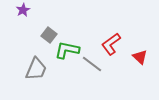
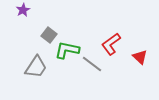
gray trapezoid: moved 2 px up; rotated 10 degrees clockwise
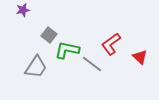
purple star: rotated 16 degrees clockwise
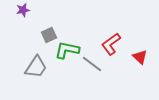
gray square: rotated 28 degrees clockwise
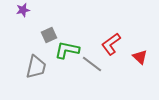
gray trapezoid: rotated 20 degrees counterclockwise
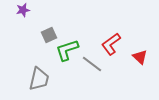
green L-shape: rotated 30 degrees counterclockwise
gray trapezoid: moved 3 px right, 12 px down
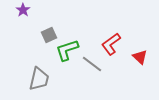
purple star: rotated 24 degrees counterclockwise
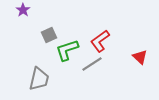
red L-shape: moved 11 px left, 3 px up
gray line: rotated 70 degrees counterclockwise
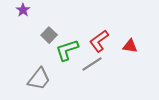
gray square: rotated 21 degrees counterclockwise
red L-shape: moved 1 px left
red triangle: moved 10 px left, 11 px up; rotated 35 degrees counterclockwise
gray trapezoid: rotated 25 degrees clockwise
